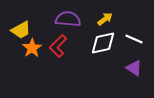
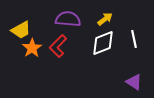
white line: rotated 54 degrees clockwise
white diamond: rotated 8 degrees counterclockwise
purple triangle: moved 14 px down
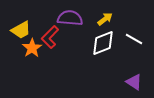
purple semicircle: moved 2 px right, 1 px up
white line: rotated 48 degrees counterclockwise
red L-shape: moved 8 px left, 9 px up
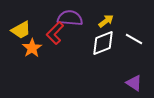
yellow arrow: moved 1 px right, 2 px down
red L-shape: moved 5 px right, 4 px up
purple triangle: moved 1 px down
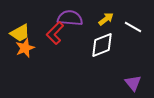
yellow arrow: moved 2 px up
yellow trapezoid: moved 1 px left, 3 px down
white line: moved 1 px left, 12 px up
white diamond: moved 1 px left, 2 px down
orange star: moved 7 px left; rotated 12 degrees clockwise
purple triangle: moved 1 px left; rotated 18 degrees clockwise
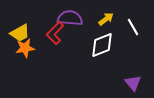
white line: rotated 30 degrees clockwise
orange star: rotated 12 degrees clockwise
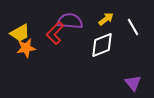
purple semicircle: moved 3 px down
orange star: moved 1 px right
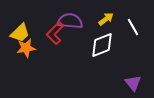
yellow trapezoid: rotated 15 degrees counterclockwise
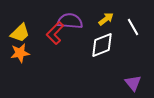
orange star: moved 6 px left, 5 px down
